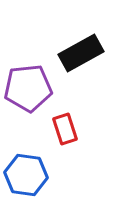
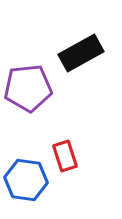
red rectangle: moved 27 px down
blue hexagon: moved 5 px down
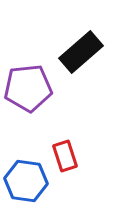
black rectangle: moved 1 px up; rotated 12 degrees counterclockwise
blue hexagon: moved 1 px down
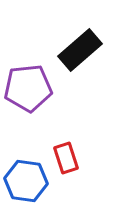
black rectangle: moved 1 px left, 2 px up
red rectangle: moved 1 px right, 2 px down
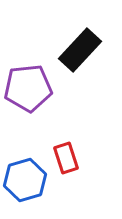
black rectangle: rotated 6 degrees counterclockwise
blue hexagon: moved 1 px left, 1 px up; rotated 24 degrees counterclockwise
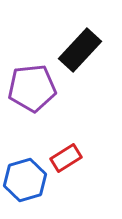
purple pentagon: moved 4 px right
red rectangle: rotated 76 degrees clockwise
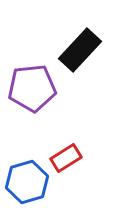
blue hexagon: moved 2 px right, 2 px down
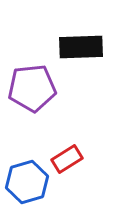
black rectangle: moved 1 px right, 3 px up; rotated 45 degrees clockwise
red rectangle: moved 1 px right, 1 px down
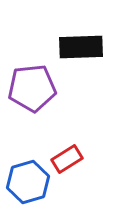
blue hexagon: moved 1 px right
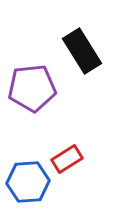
black rectangle: moved 1 px right, 4 px down; rotated 60 degrees clockwise
blue hexagon: rotated 12 degrees clockwise
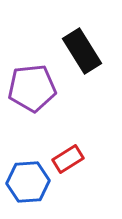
red rectangle: moved 1 px right
